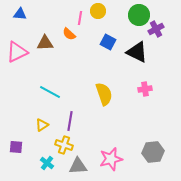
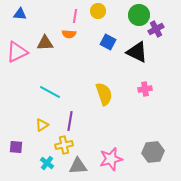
pink line: moved 5 px left, 2 px up
orange semicircle: rotated 40 degrees counterclockwise
yellow cross: rotated 30 degrees counterclockwise
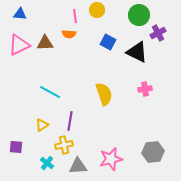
yellow circle: moved 1 px left, 1 px up
pink line: rotated 16 degrees counterclockwise
purple cross: moved 2 px right, 4 px down
pink triangle: moved 2 px right, 7 px up
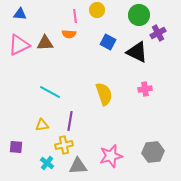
yellow triangle: rotated 24 degrees clockwise
pink star: moved 3 px up
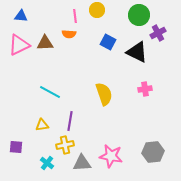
blue triangle: moved 1 px right, 2 px down
yellow cross: moved 1 px right
pink star: rotated 25 degrees clockwise
gray triangle: moved 4 px right, 3 px up
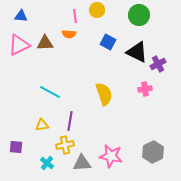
purple cross: moved 31 px down
gray hexagon: rotated 20 degrees counterclockwise
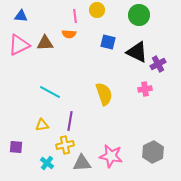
blue square: rotated 14 degrees counterclockwise
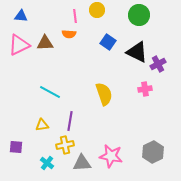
blue square: rotated 21 degrees clockwise
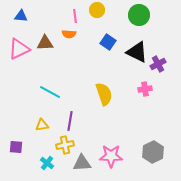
pink triangle: moved 4 px down
pink star: rotated 10 degrees counterclockwise
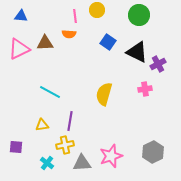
yellow semicircle: rotated 145 degrees counterclockwise
pink star: rotated 20 degrees counterclockwise
